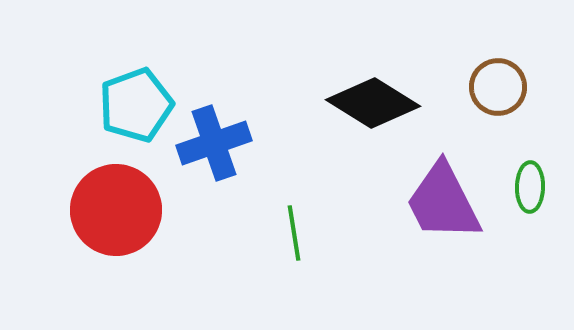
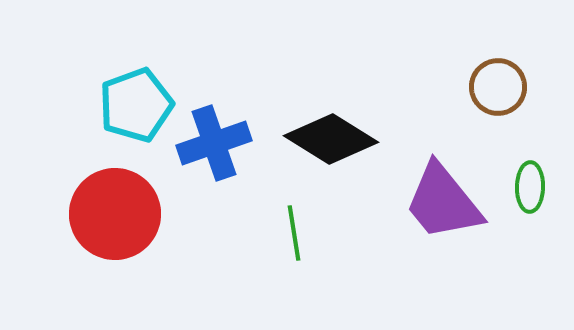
black diamond: moved 42 px left, 36 px down
purple trapezoid: rotated 12 degrees counterclockwise
red circle: moved 1 px left, 4 px down
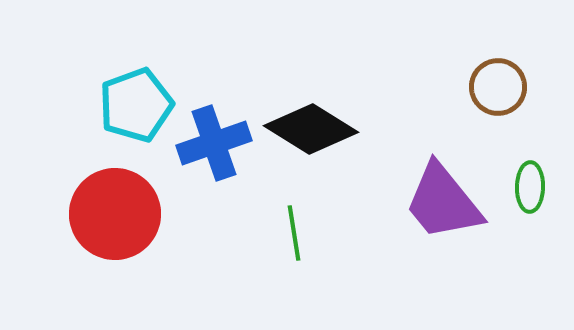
black diamond: moved 20 px left, 10 px up
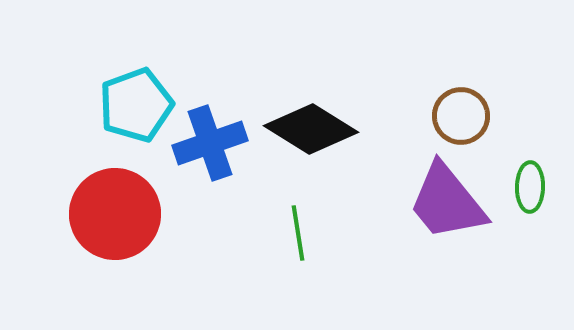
brown circle: moved 37 px left, 29 px down
blue cross: moved 4 px left
purple trapezoid: moved 4 px right
green line: moved 4 px right
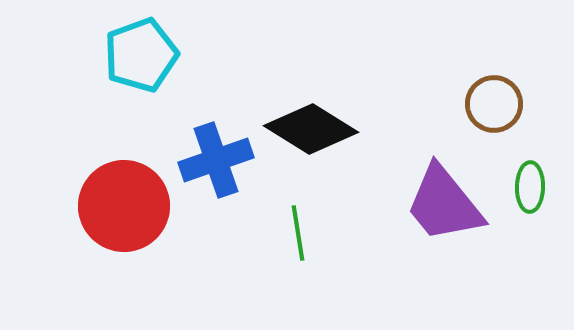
cyan pentagon: moved 5 px right, 50 px up
brown circle: moved 33 px right, 12 px up
blue cross: moved 6 px right, 17 px down
purple trapezoid: moved 3 px left, 2 px down
red circle: moved 9 px right, 8 px up
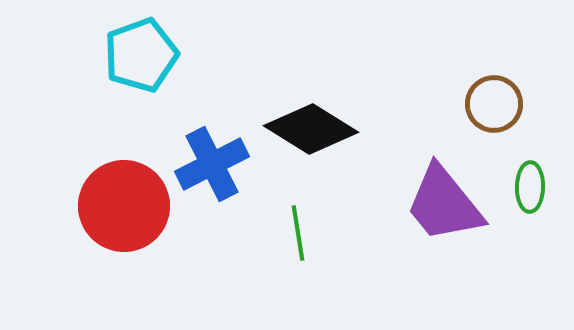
blue cross: moved 4 px left, 4 px down; rotated 8 degrees counterclockwise
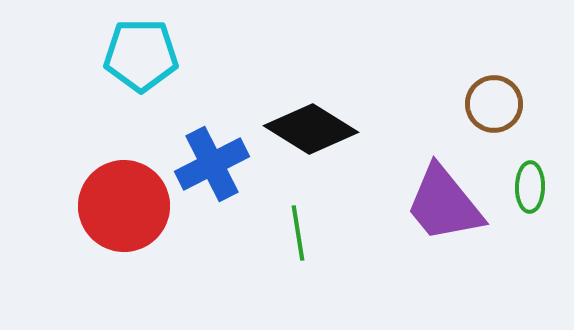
cyan pentagon: rotated 20 degrees clockwise
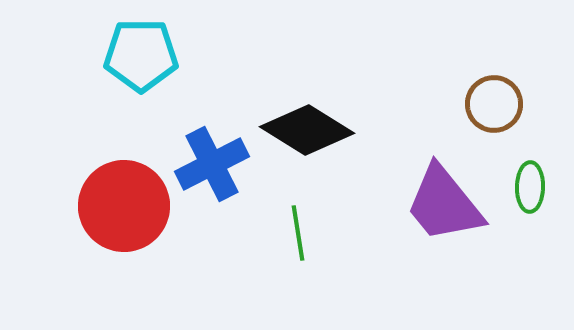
black diamond: moved 4 px left, 1 px down
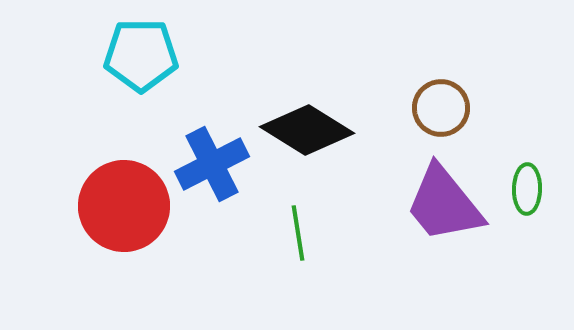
brown circle: moved 53 px left, 4 px down
green ellipse: moved 3 px left, 2 px down
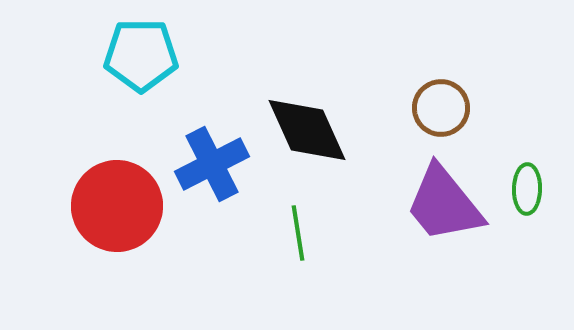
black diamond: rotated 34 degrees clockwise
red circle: moved 7 px left
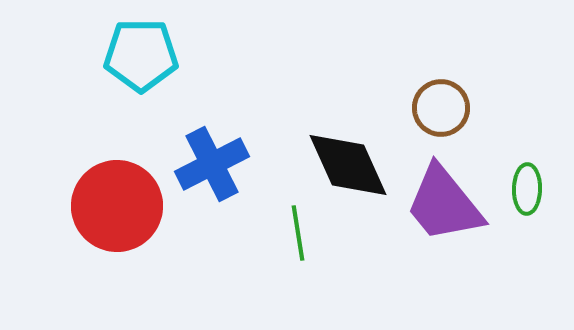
black diamond: moved 41 px right, 35 px down
